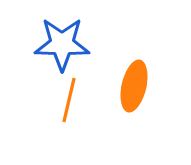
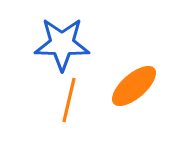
orange ellipse: rotated 36 degrees clockwise
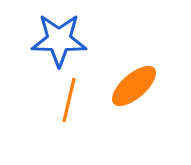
blue star: moved 3 px left, 4 px up
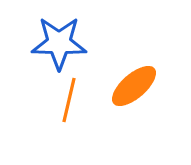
blue star: moved 3 px down
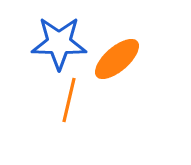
orange ellipse: moved 17 px left, 27 px up
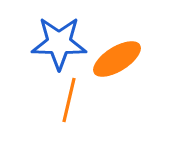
orange ellipse: rotated 9 degrees clockwise
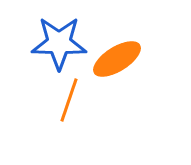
orange line: rotated 6 degrees clockwise
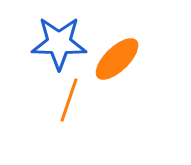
orange ellipse: rotated 12 degrees counterclockwise
